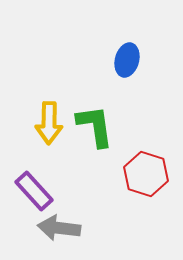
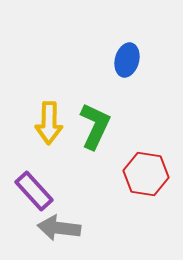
green L-shape: rotated 33 degrees clockwise
red hexagon: rotated 9 degrees counterclockwise
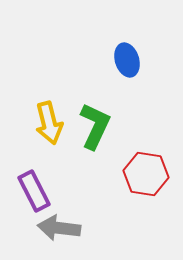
blue ellipse: rotated 32 degrees counterclockwise
yellow arrow: rotated 15 degrees counterclockwise
purple rectangle: rotated 15 degrees clockwise
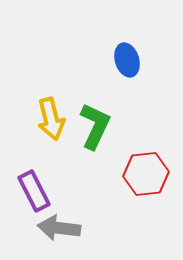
yellow arrow: moved 2 px right, 4 px up
red hexagon: rotated 15 degrees counterclockwise
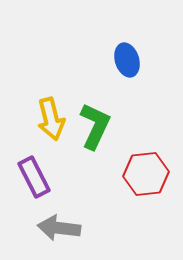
purple rectangle: moved 14 px up
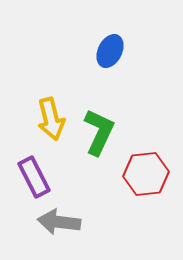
blue ellipse: moved 17 px left, 9 px up; rotated 44 degrees clockwise
green L-shape: moved 4 px right, 6 px down
gray arrow: moved 6 px up
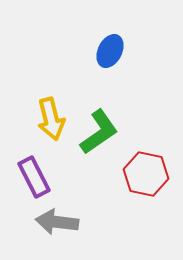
green L-shape: rotated 30 degrees clockwise
red hexagon: rotated 18 degrees clockwise
gray arrow: moved 2 px left
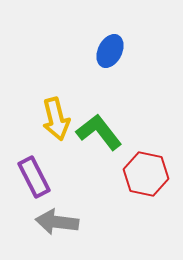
yellow arrow: moved 5 px right
green L-shape: rotated 93 degrees counterclockwise
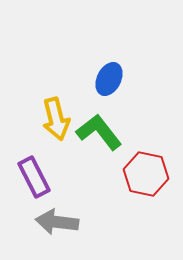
blue ellipse: moved 1 px left, 28 px down
